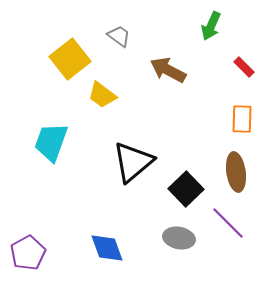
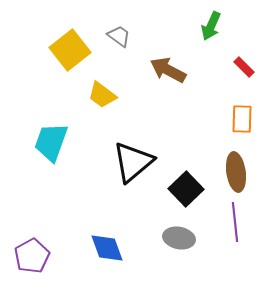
yellow square: moved 9 px up
purple line: moved 7 px right, 1 px up; rotated 39 degrees clockwise
purple pentagon: moved 4 px right, 3 px down
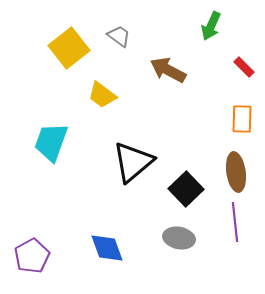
yellow square: moved 1 px left, 2 px up
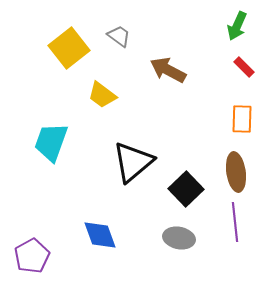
green arrow: moved 26 px right
blue diamond: moved 7 px left, 13 px up
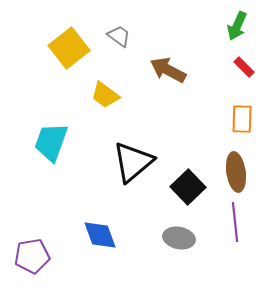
yellow trapezoid: moved 3 px right
black square: moved 2 px right, 2 px up
purple pentagon: rotated 20 degrees clockwise
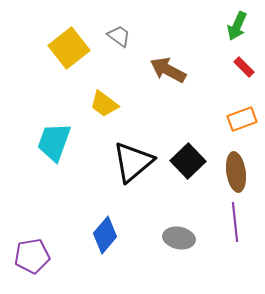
yellow trapezoid: moved 1 px left, 9 px down
orange rectangle: rotated 68 degrees clockwise
cyan trapezoid: moved 3 px right
black square: moved 26 px up
blue diamond: moved 5 px right; rotated 60 degrees clockwise
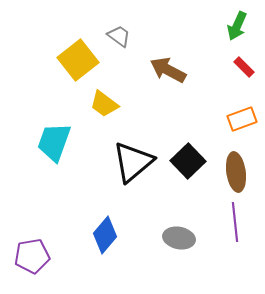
yellow square: moved 9 px right, 12 px down
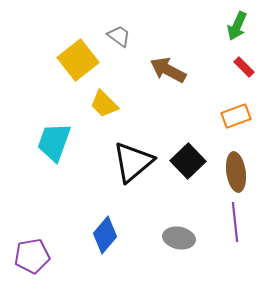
yellow trapezoid: rotated 8 degrees clockwise
orange rectangle: moved 6 px left, 3 px up
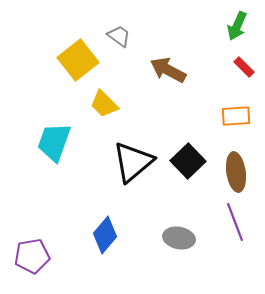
orange rectangle: rotated 16 degrees clockwise
purple line: rotated 15 degrees counterclockwise
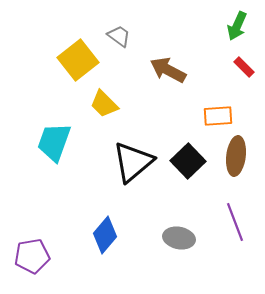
orange rectangle: moved 18 px left
brown ellipse: moved 16 px up; rotated 15 degrees clockwise
